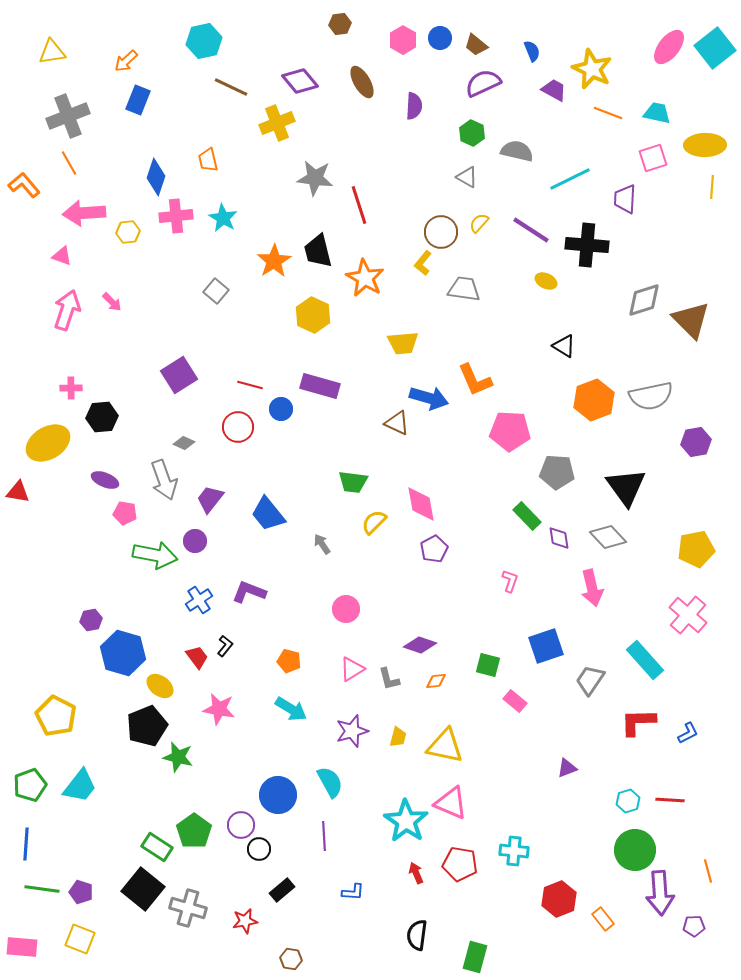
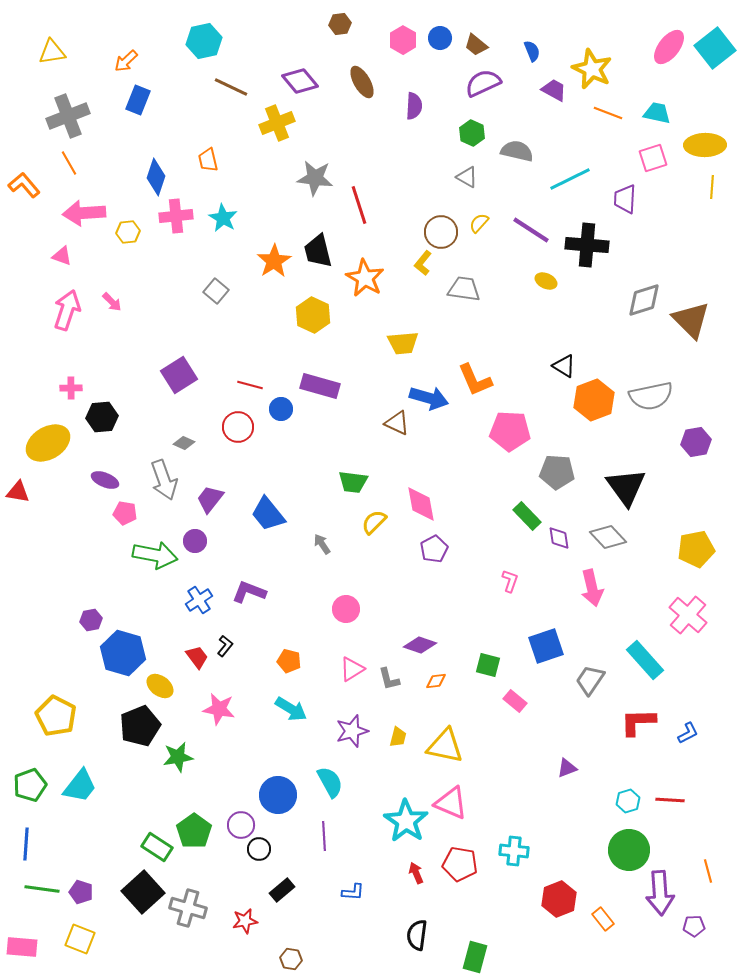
black triangle at (564, 346): moved 20 px down
black pentagon at (147, 726): moved 7 px left
green star at (178, 757): rotated 24 degrees counterclockwise
green circle at (635, 850): moved 6 px left
black square at (143, 889): moved 3 px down; rotated 9 degrees clockwise
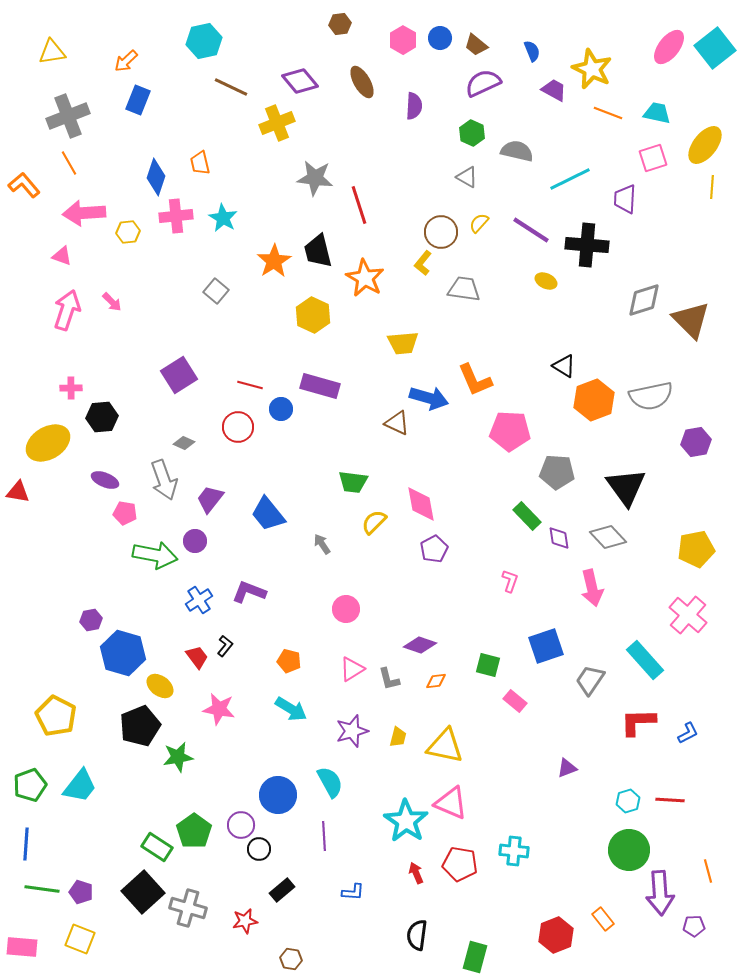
yellow ellipse at (705, 145): rotated 51 degrees counterclockwise
orange trapezoid at (208, 160): moved 8 px left, 3 px down
red hexagon at (559, 899): moved 3 px left, 36 px down
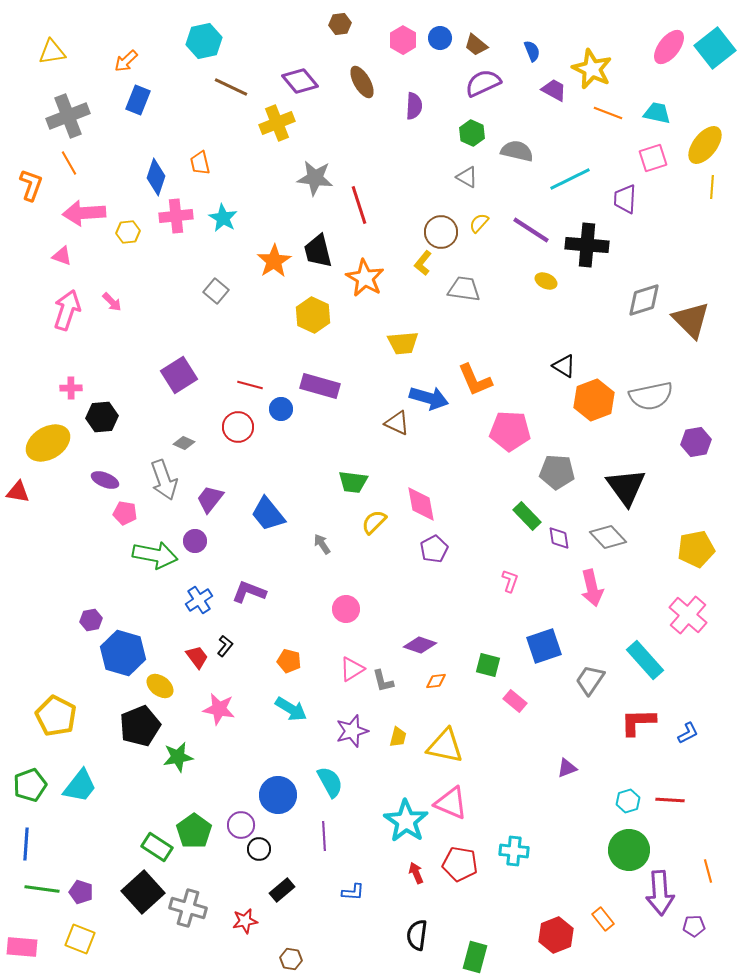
orange L-shape at (24, 185): moved 7 px right; rotated 60 degrees clockwise
blue square at (546, 646): moved 2 px left
gray L-shape at (389, 679): moved 6 px left, 2 px down
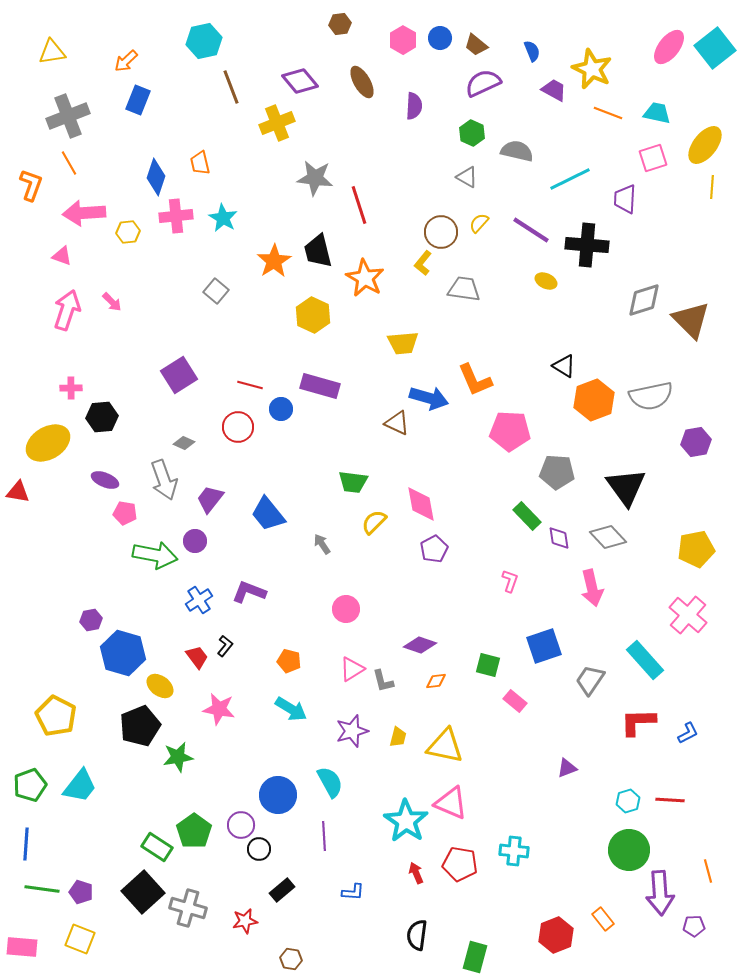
brown line at (231, 87): rotated 44 degrees clockwise
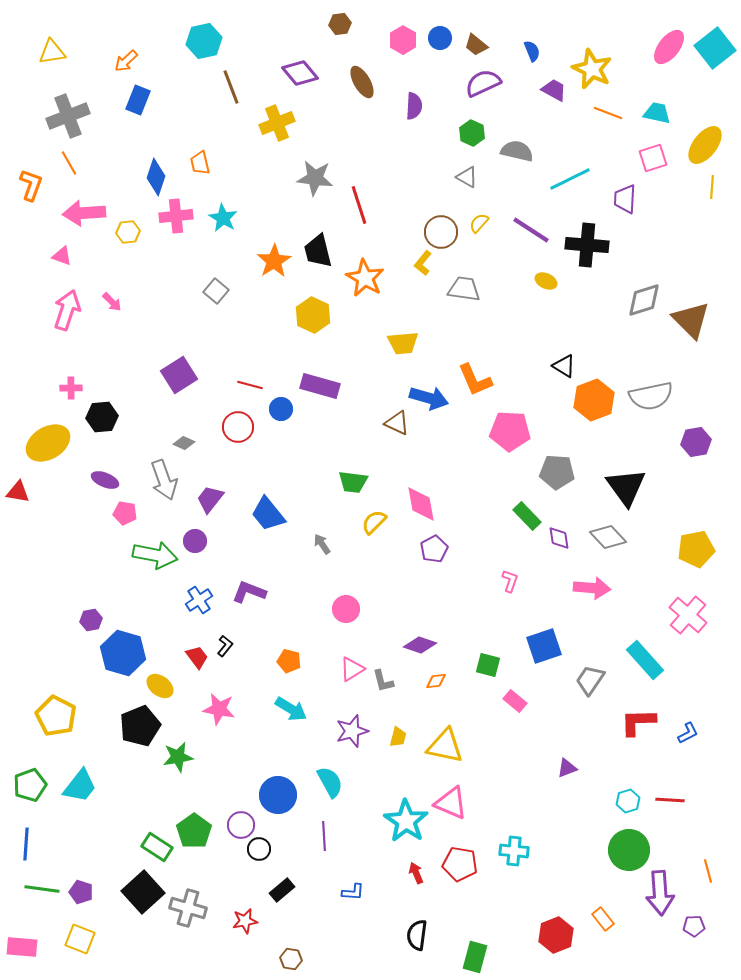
purple diamond at (300, 81): moved 8 px up
pink arrow at (592, 588): rotated 72 degrees counterclockwise
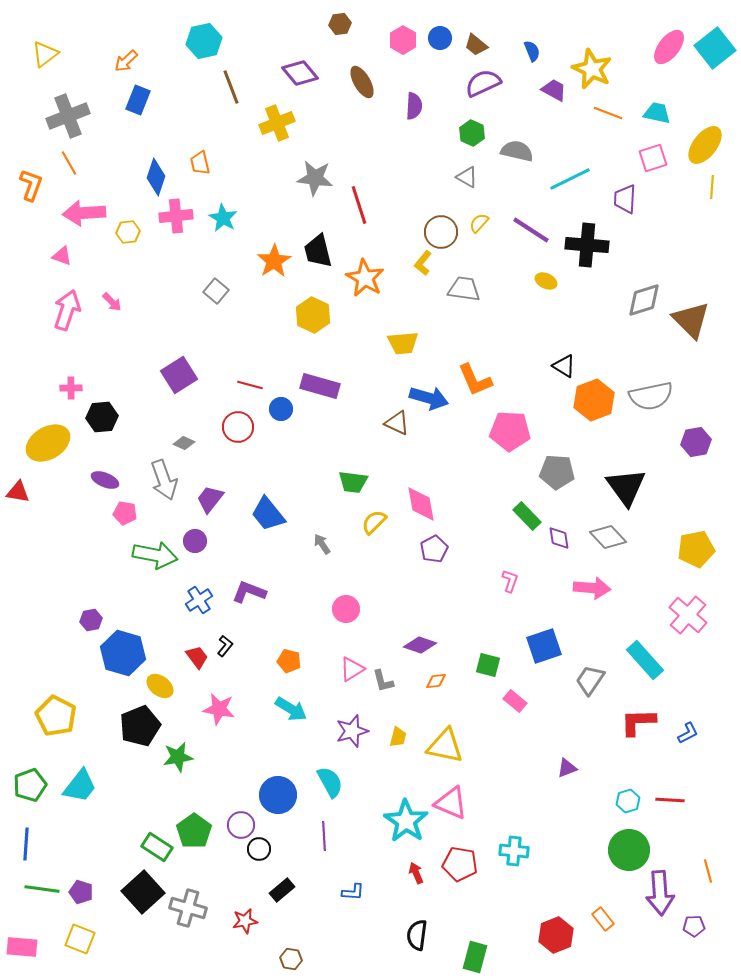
yellow triangle at (52, 52): moved 7 px left, 2 px down; rotated 28 degrees counterclockwise
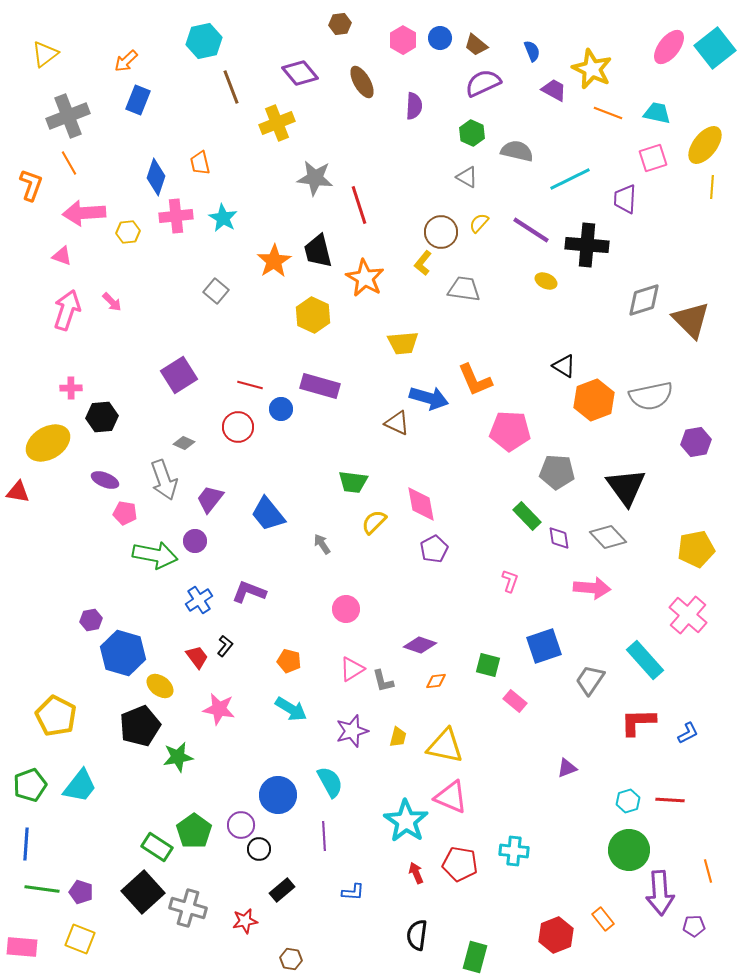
pink triangle at (451, 803): moved 6 px up
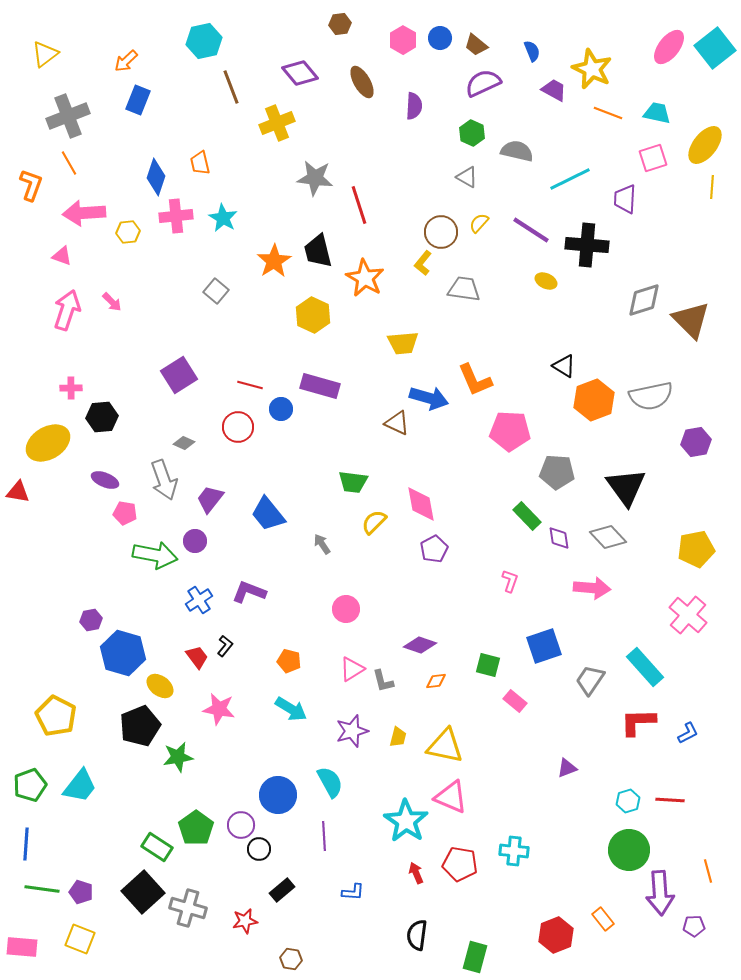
cyan rectangle at (645, 660): moved 7 px down
green pentagon at (194, 831): moved 2 px right, 3 px up
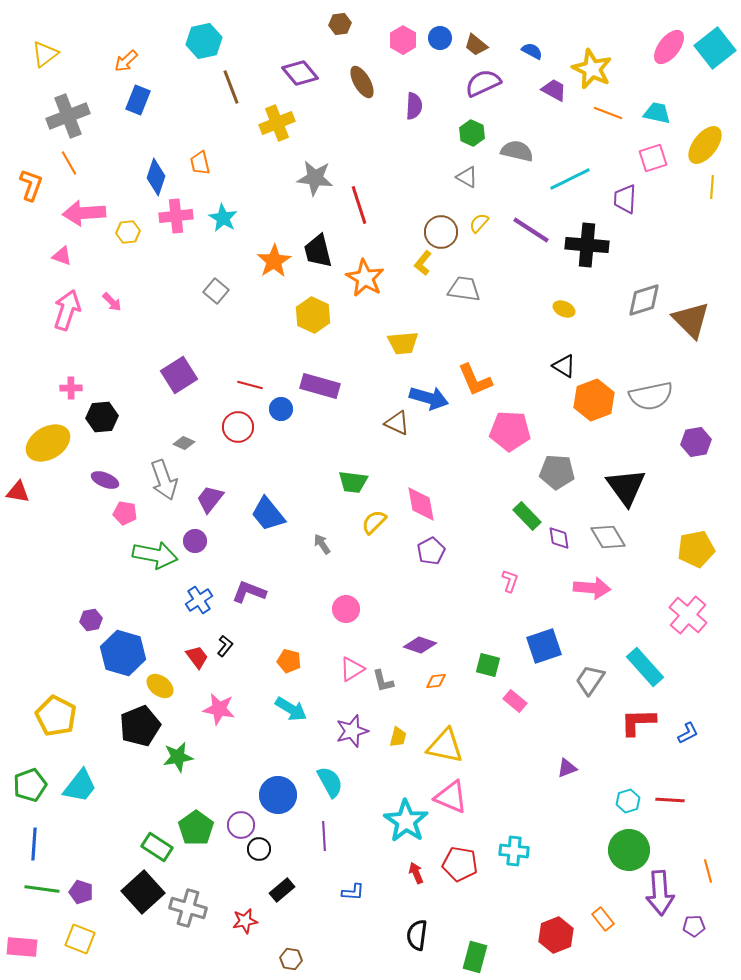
blue semicircle at (532, 51): rotated 40 degrees counterclockwise
yellow ellipse at (546, 281): moved 18 px right, 28 px down
gray diamond at (608, 537): rotated 12 degrees clockwise
purple pentagon at (434, 549): moved 3 px left, 2 px down
blue line at (26, 844): moved 8 px right
